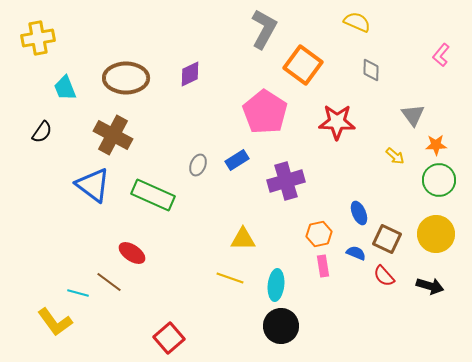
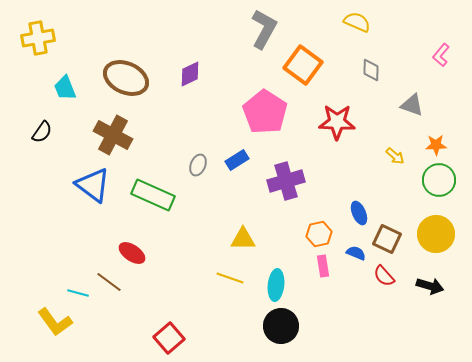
brown ellipse: rotated 24 degrees clockwise
gray triangle: moved 1 px left, 10 px up; rotated 35 degrees counterclockwise
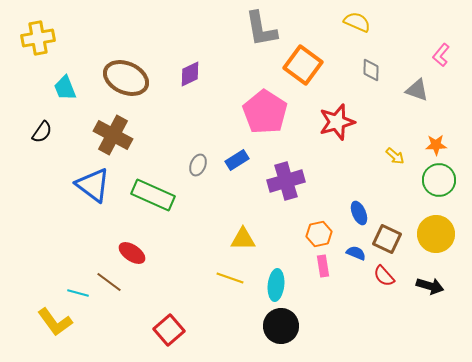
gray L-shape: moved 3 px left; rotated 141 degrees clockwise
gray triangle: moved 5 px right, 15 px up
red star: rotated 18 degrees counterclockwise
red square: moved 8 px up
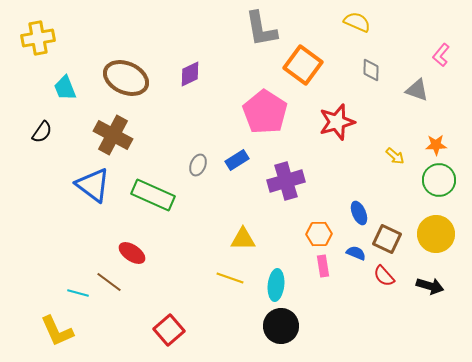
orange hexagon: rotated 10 degrees clockwise
yellow L-shape: moved 2 px right, 9 px down; rotated 12 degrees clockwise
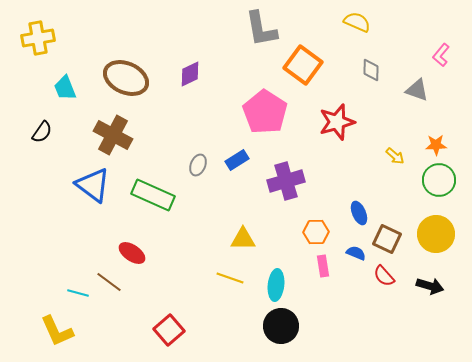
orange hexagon: moved 3 px left, 2 px up
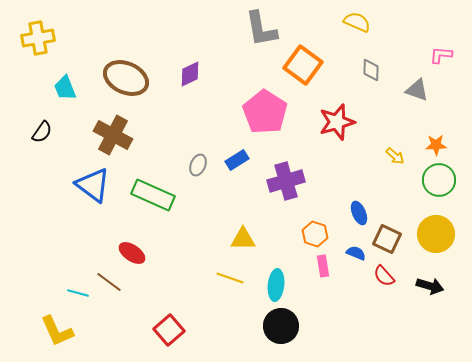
pink L-shape: rotated 55 degrees clockwise
orange hexagon: moved 1 px left, 2 px down; rotated 20 degrees clockwise
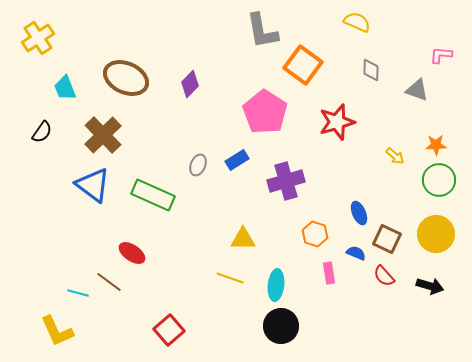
gray L-shape: moved 1 px right, 2 px down
yellow cross: rotated 24 degrees counterclockwise
purple diamond: moved 10 px down; rotated 20 degrees counterclockwise
brown cross: moved 10 px left; rotated 18 degrees clockwise
pink rectangle: moved 6 px right, 7 px down
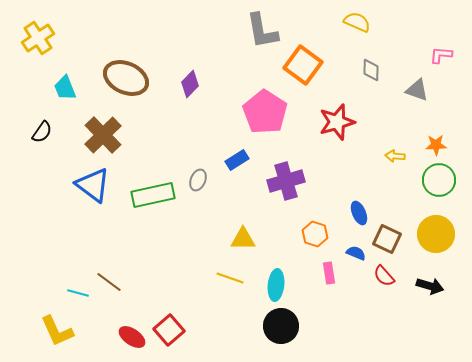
yellow arrow: rotated 144 degrees clockwise
gray ellipse: moved 15 px down
green rectangle: rotated 36 degrees counterclockwise
red ellipse: moved 84 px down
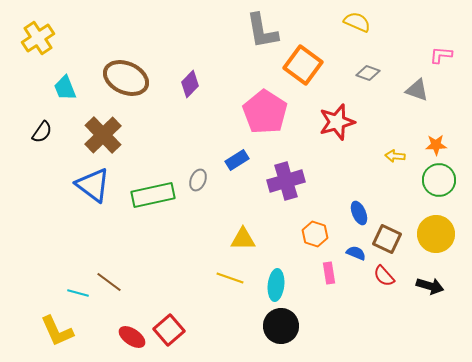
gray diamond: moved 3 px left, 3 px down; rotated 70 degrees counterclockwise
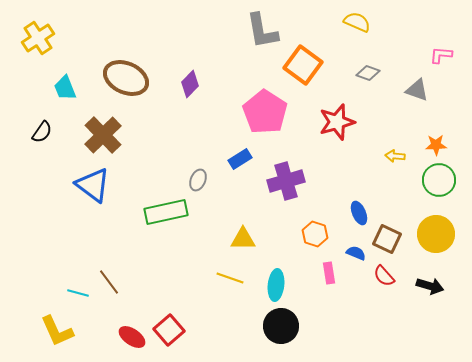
blue rectangle: moved 3 px right, 1 px up
green rectangle: moved 13 px right, 17 px down
brown line: rotated 16 degrees clockwise
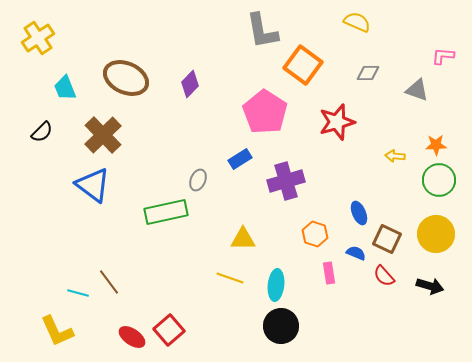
pink L-shape: moved 2 px right, 1 px down
gray diamond: rotated 20 degrees counterclockwise
black semicircle: rotated 10 degrees clockwise
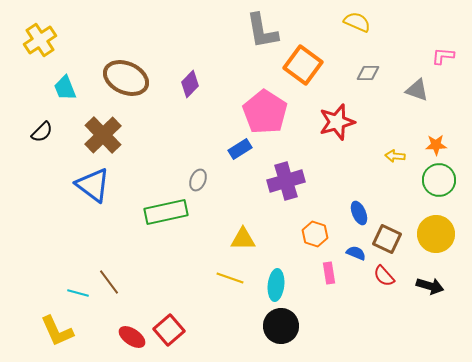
yellow cross: moved 2 px right, 2 px down
blue rectangle: moved 10 px up
